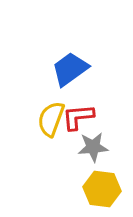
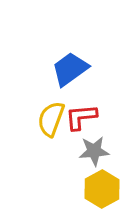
red L-shape: moved 3 px right
gray star: moved 1 px right, 4 px down
yellow hexagon: rotated 24 degrees clockwise
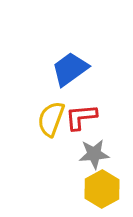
gray star: moved 3 px down
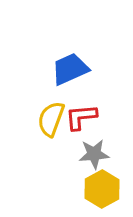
blue trapezoid: rotated 12 degrees clockwise
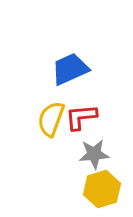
yellow hexagon: rotated 12 degrees clockwise
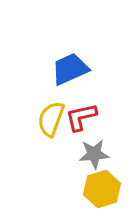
red L-shape: rotated 8 degrees counterclockwise
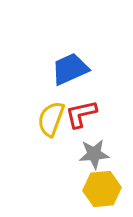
red L-shape: moved 3 px up
yellow hexagon: rotated 12 degrees clockwise
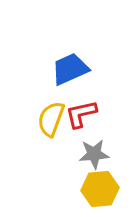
yellow hexagon: moved 2 px left
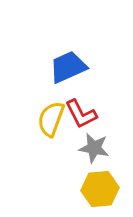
blue trapezoid: moved 2 px left, 2 px up
red L-shape: rotated 104 degrees counterclockwise
gray star: moved 6 px up; rotated 16 degrees clockwise
